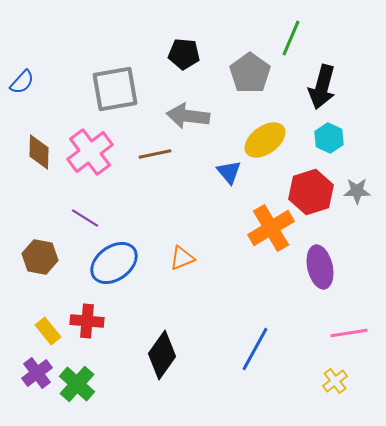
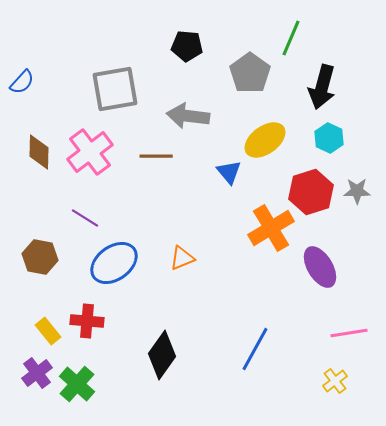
black pentagon: moved 3 px right, 8 px up
brown line: moved 1 px right, 2 px down; rotated 12 degrees clockwise
purple ellipse: rotated 18 degrees counterclockwise
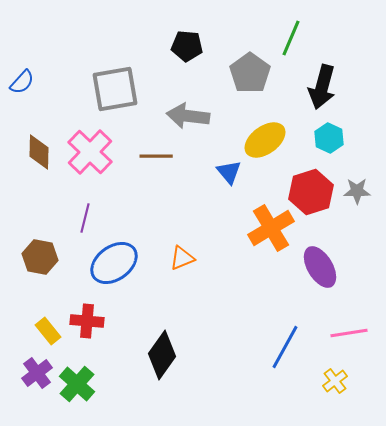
pink cross: rotated 9 degrees counterclockwise
purple line: rotated 72 degrees clockwise
blue line: moved 30 px right, 2 px up
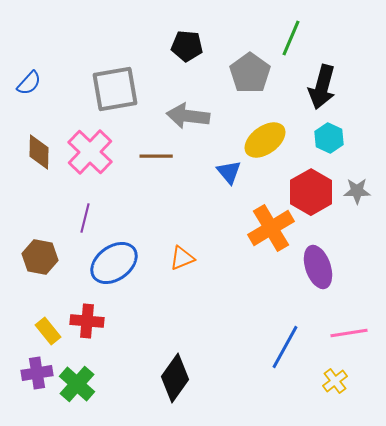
blue semicircle: moved 7 px right, 1 px down
red hexagon: rotated 12 degrees counterclockwise
purple ellipse: moved 2 px left; rotated 12 degrees clockwise
black diamond: moved 13 px right, 23 px down
purple cross: rotated 28 degrees clockwise
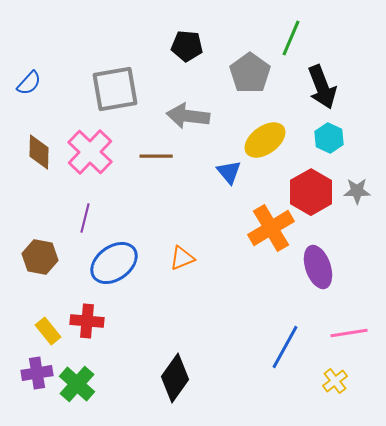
black arrow: rotated 36 degrees counterclockwise
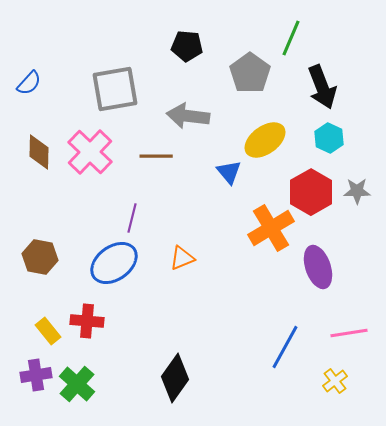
purple line: moved 47 px right
purple cross: moved 1 px left, 2 px down
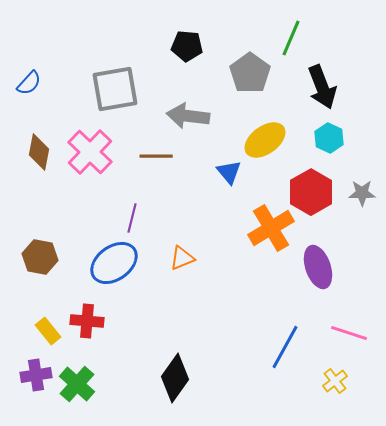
brown diamond: rotated 9 degrees clockwise
gray star: moved 5 px right, 2 px down
pink line: rotated 27 degrees clockwise
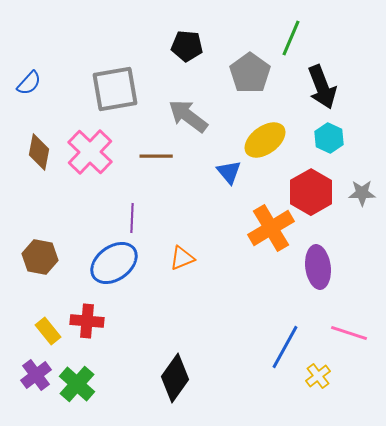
gray arrow: rotated 30 degrees clockwise
purple line: rotated 12 degrees counterclockwise
purple ellipse: rotated 12 degrees clockwise
purple cross: rotated 28 degrees counterclockwise
yellow cross: moved 17 px left, 5 px up
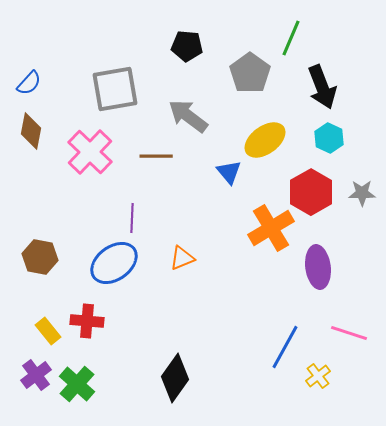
brown diamond: moved 8 px left, 21 px up
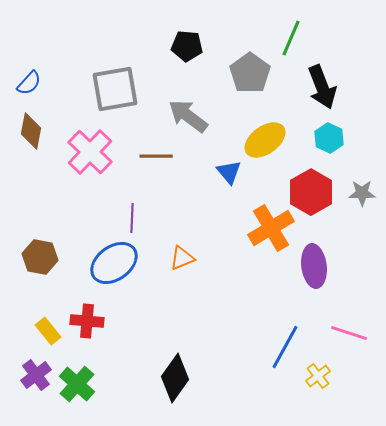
purple ellipse: moved 4 px left, 1 px up
